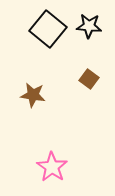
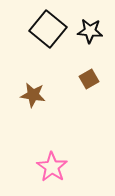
black star: moved 1 px right, 5 px down
brown square: rotated 24 degrees clockwise
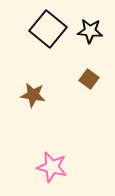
brown square: rotated 24 degrees counterclockwise
pink star: rotated 20 degrees counterclockwise
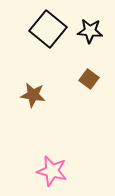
pink star: moved 4 px down
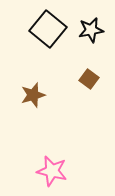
black star: moved 1 px right, 1 px up; rotated 15 degrees counterclockwise
brown star: rotated 25 degrees counterclockwise
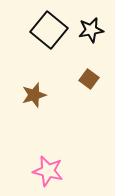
black square: moved 1 px right, 1 px down
brown star: moved 1 px right
pink star: moved 4 px left
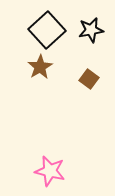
black square: moved 2 px left; rotated 9 degrees clockwise
brown star: moved 6 px right, 28 px up; rotated 15 degrees counterclockwise
pink star: moved 2 px right
